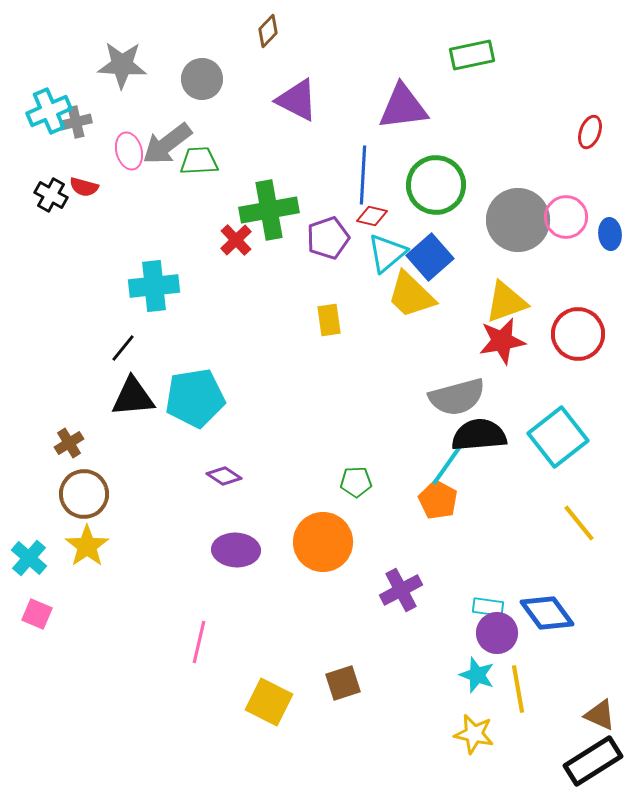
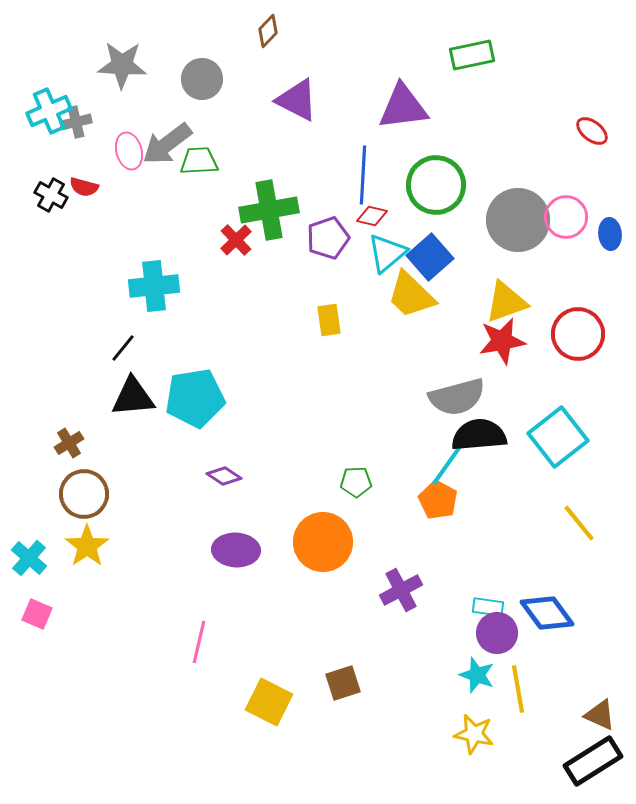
red ellipse at (590, 132): moved 2 px right, 1 px up; rotated 72 degrees counterclockwise
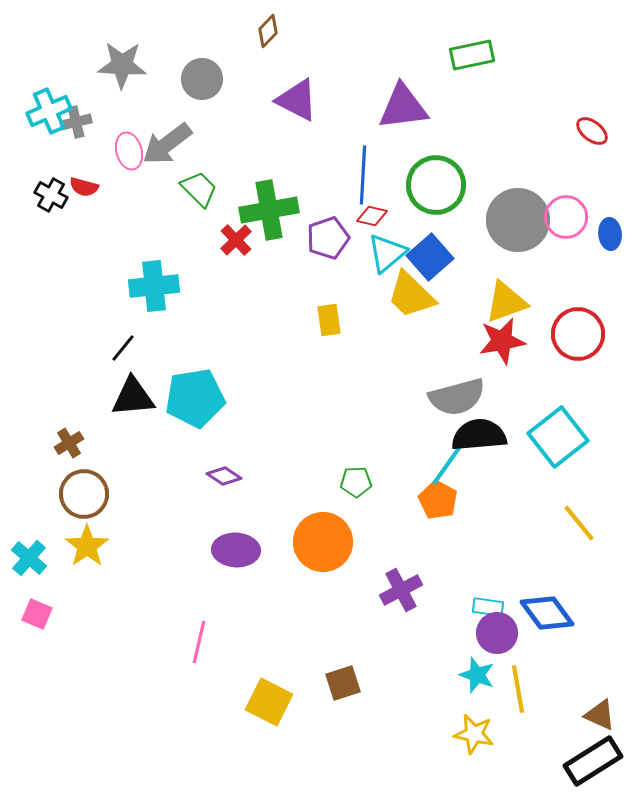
green trapezoid at (199, 161): moved 28 px down; rotated 48 degrees clockwise
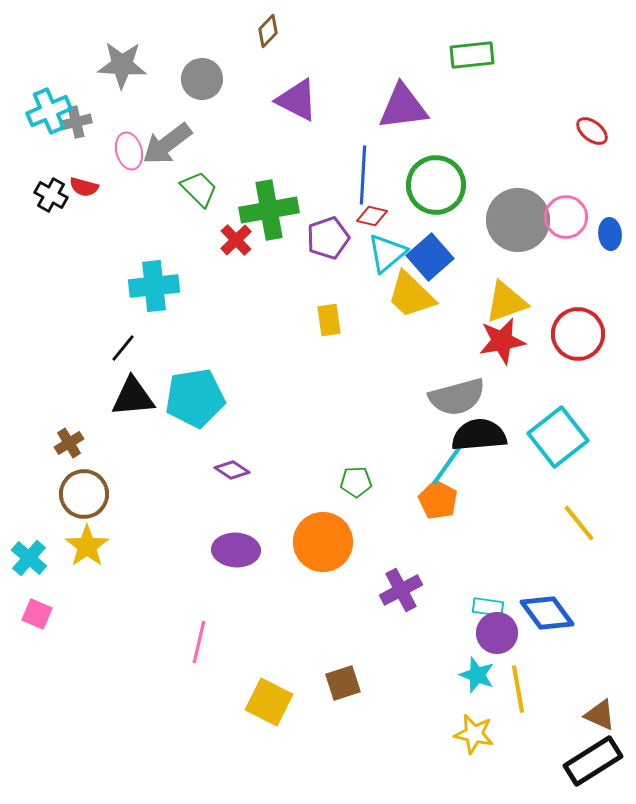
green rectangle at (472, 55): rotated 6 degrees clockwise
purple diamond at (224, 476): moved 8 px right, 6 px up
